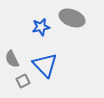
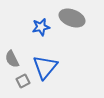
blue triangle: moved 2 px down; rotated 24 degrees clockwise
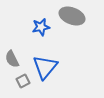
gray ellipse: moved 2 px up
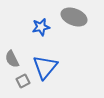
gray ellipse: moved 2 px right, 1 px down
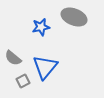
gray semicircle: moved 1 px right, 1 px up; rotated 24 degrees counterclockwise
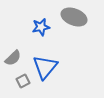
gray semicircle: rotated 84 degrees counterclockwise
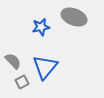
gray semicircle: moved 3 px down; rotated 90 degrees counterclockwise
gray square: moved 1 px left, 1 px down
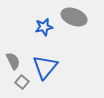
blue star: moved 3 px right
gray semicircle: rotated 18 degrees clockwise
gray square: rotated 24 degrees counterclockwise
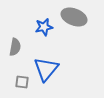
gray semicircle: moved 2 px right, 14 px up; rotated 36 degrees clockwise
blue triangle: moved 1 px right, 2 px down
gray square: rotated 32 degrees counterclockwise
